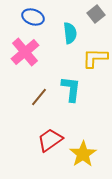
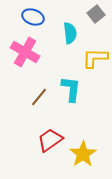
pink cross: rotated 20 degrees counterclockwise
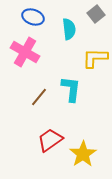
cyan semicircle: moved 1 px left, 4 px up
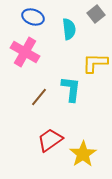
yellow L-shape: moved 5 px down
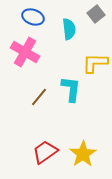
red trapezoid: moved 5 px left, 12 px down
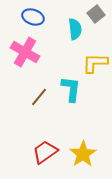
cyan semicircle: moved 6 px right
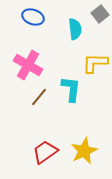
gray square: moved 4 px right
pink cross: moved 3 px right, 13 px down
yellow star: moved 1 px right, 3 px up; rotated 8 degrees clockwise
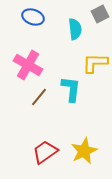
gray square: rotated 12 degrees clockwise
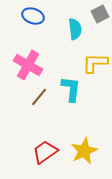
blue ellipse: moved 1 px up
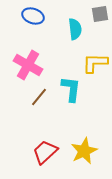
gray square: rotated 18 degrees clockwise
red trapezoid: rotated 8 degrees counterclockwise
